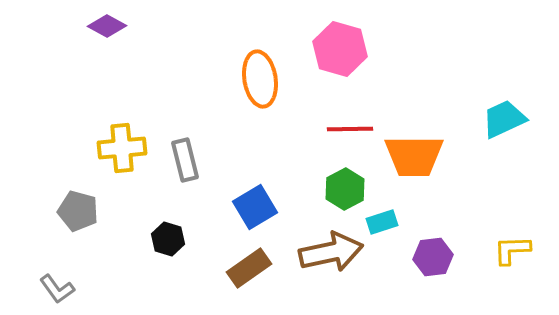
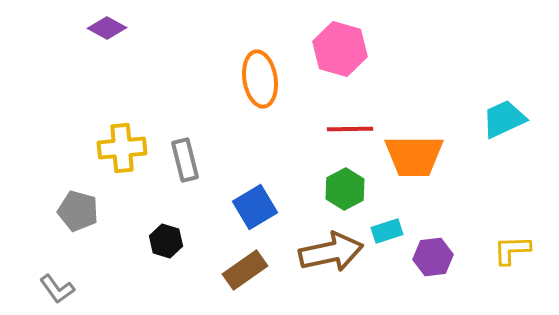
purple diamond: moved 2 px down
cyan rectangle: moved 5 px right, 9 px down
black hexagon: moved 2 px left, 2 px down
brown rectangle: moved 4 px left, 2 px down
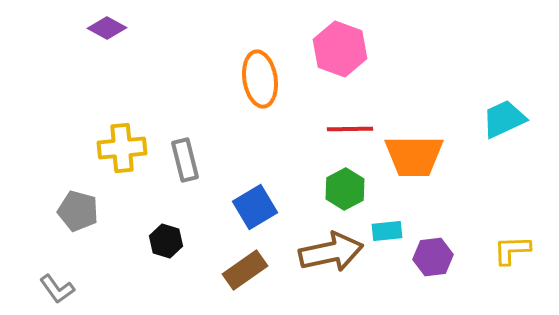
pink hexagon: rotated 4 degrees clockwise
cyan rectangle: rotated 12 degrees clockwise
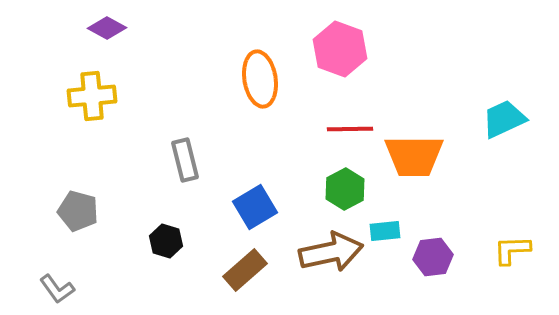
yellow cross: moved 30 px left, 52 px up
cyan rectangle: moved 2 px left
brown rectangle: rotated 6 degrees counterclockwise
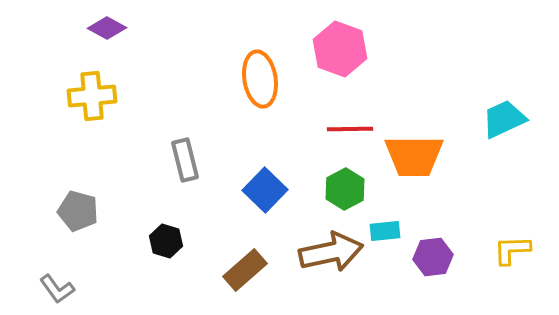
blue square: moved 10 px right, 17 px up; rotated 15 degrees counterclockwise
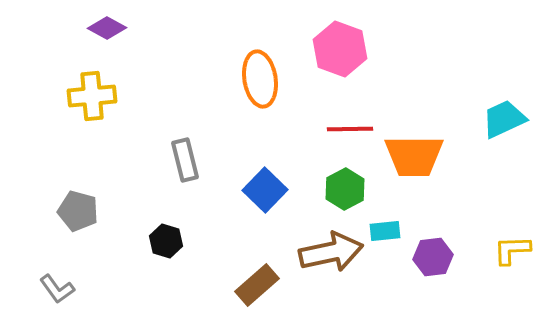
brown rectangle: moved 12 px right, 15 px down
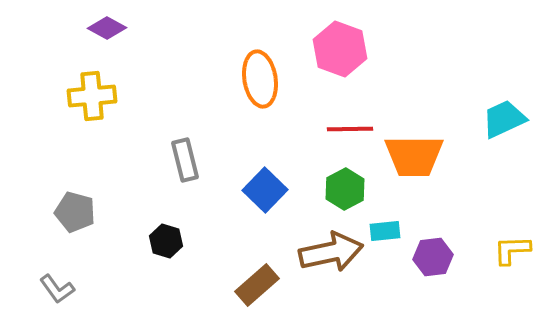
gray pentagon: moved 3 px left, 1 px down
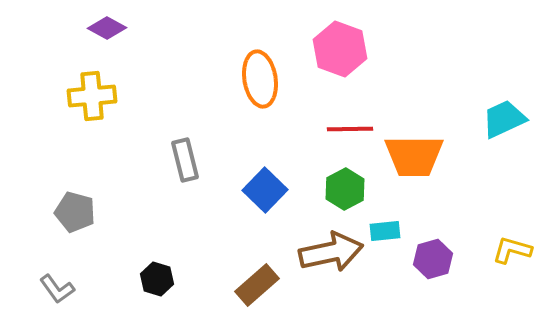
black hexagon: moved 9 px left, 38 px down
yellow L-shape: rotated 18 degrees clockwise
purple hexagon: moved 2 px down; rotated 9 degrees counterclockwise
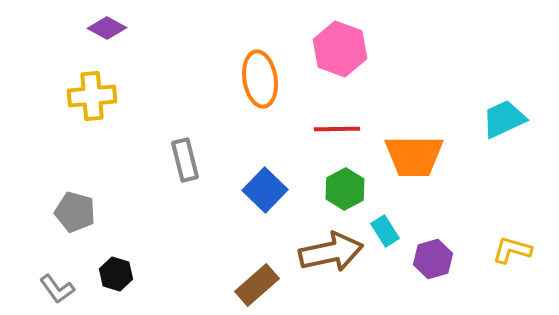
red line: moved 13 px left
cyan rectangle: rotated 64 degrees clockwise
black hexagon: moved 41 px left, 5 px up
